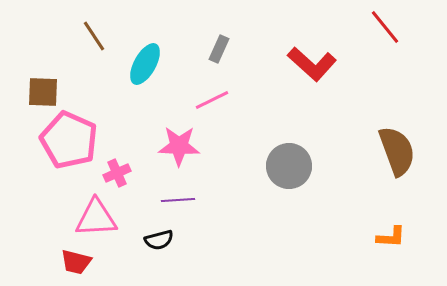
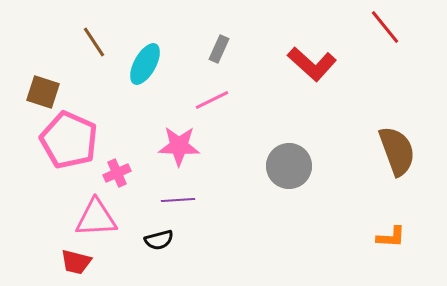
brown line: moved 6 px down
brown square: rotated 16 degrees clockwise
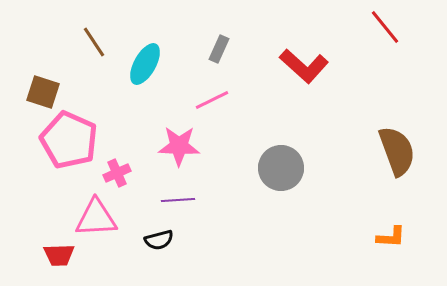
red L-shape: moved 8 px left, 2 px down
gray circle: moved 8 px left, 2 px down
red trapezoid: moved 17 px left, 7 px up; rotated 16 degrees counterclockwise
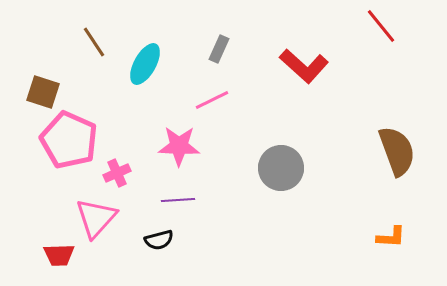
red line: moved 4 px left, 1 px up
pink triangle: rotated 45 degrees counterclockwise
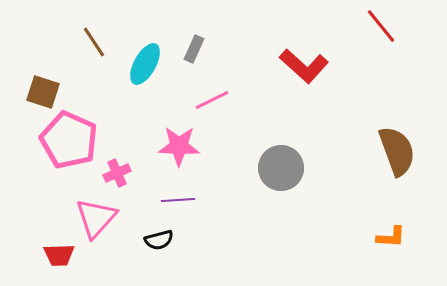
gray rectangle: moved 25 px left
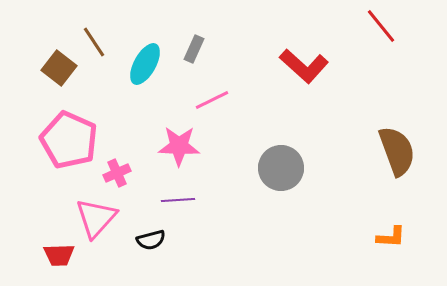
brown square: moved 16 px right, 24 px up; rotated 20 degrees clockwise
black semicircle: moved 8 px left
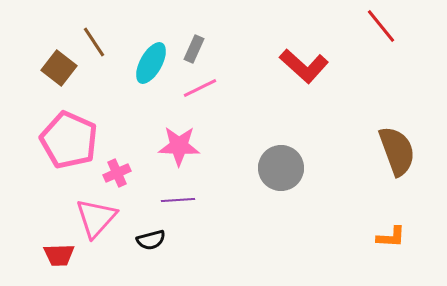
cyan ellipse: moved 6 px right, 1 px up
pink line: moved 12 px left, 12 px up
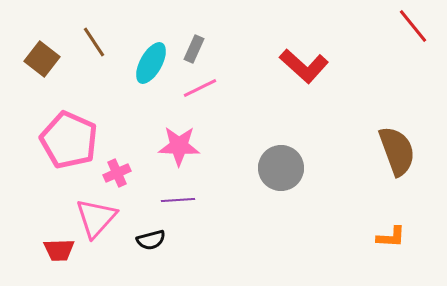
red line: moved 32 px right
brown square: moved 17 px left, 9 px up
red trapezoid: moved 5 px up
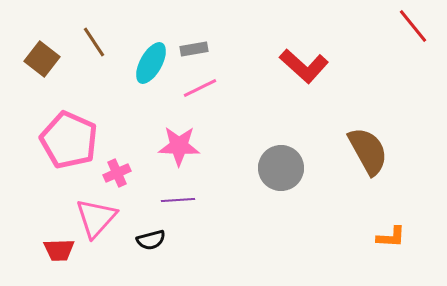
gray rectangle: rotated 56 degrees clockwise
brown semicircle: moved 29 px left; rotated 9 degrees counterclockwise
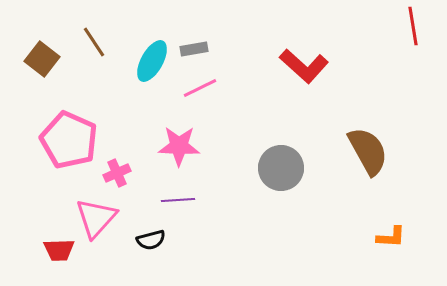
red line: rotated 30 degrees clockwise
cyan ellipse: moved 1 px right, 2 px up
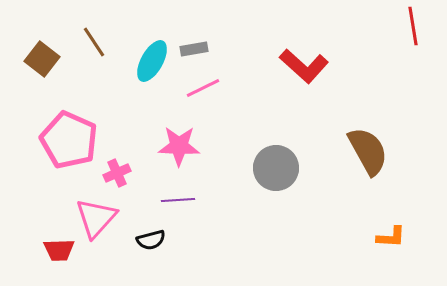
pink line: moved 3 px right
gray circle: moved 5 px left
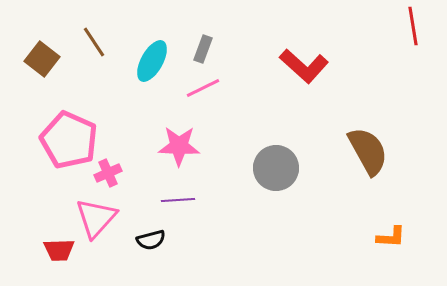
gray rectangle: moved 9 px right; rotated 60 degrees counterclockwise
pink cross: moved 9 px left
